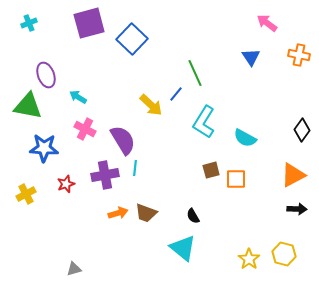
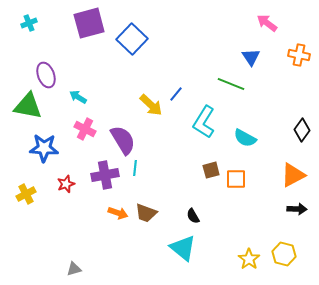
green line: moved 36 px right, 11 px down; rotated 44 degrees counterclockwise
orange arrow: rotated 36 degrees clockwise
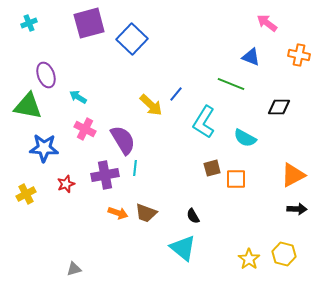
blue triangle: rotated 36 degrees counterclockwise
black diamond: moved 23 px left, 23 px up; rotated 55 degrees clockwise
brown square: moved 1 px right, 2 px up
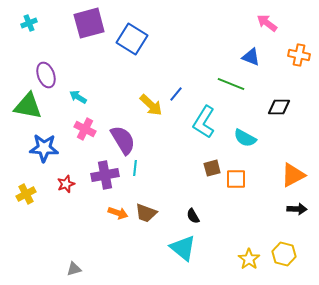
blue square: rotated 12 degrees counterclockwise
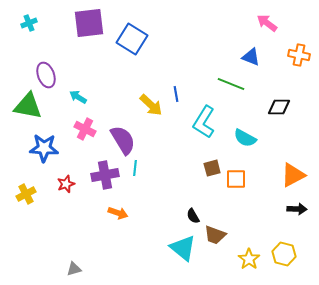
purple square: rotated 8 degrees clockwise
blue line: rotated 49 degrees counterclockwise
brown trapezoid: moved 69 px right, 22 px down
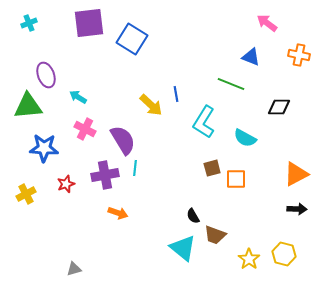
green triangle: rotated 16 degrees counterclockwise
orange triangle: moved 3 px right, 1 px up
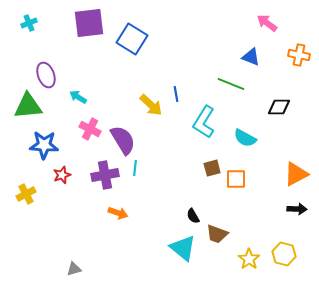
pink cross: moved 5 px right
blue star: moved 3 px up
red star: moved 4 px left, 9 px up
brown trapezoid: moved 2 px right, 1 px up
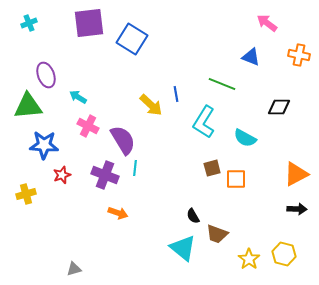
green line: moved 9 px left
pink cross: moved 2 px left, 3 px up
purple cross: rotated 32 degrees clockwise
yellow cross: rotated 12 degrees clockwise
